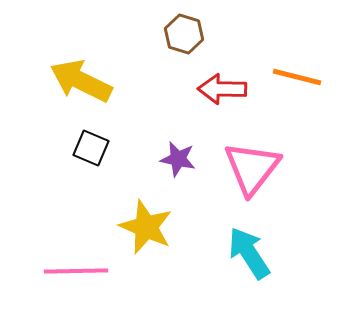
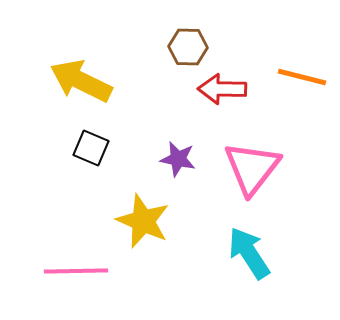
brown hexagon: moved 4 px right, 13 px down; rotated 15 degrees counterclockwise
orange line: moved 5 px right
yellow star: moved 3 px left, 6 px up
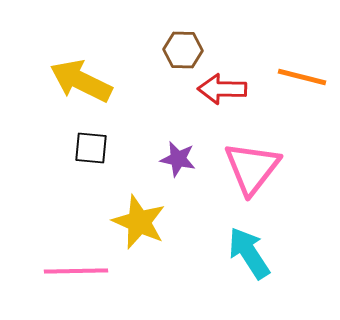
brown hexagon: moved 5 px left, 3 px down
black square: rotated 18 degrees counterclockwise
yellow star: moved 4 px left, 1 px down
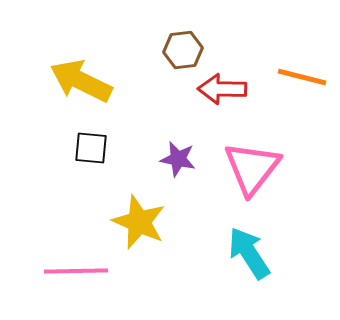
brown hexagon: rotated 9 degrees counterclockwise
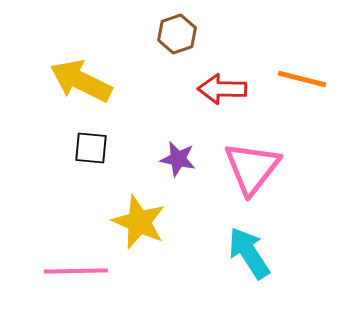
brown hexagon: moved 6 px left, 16 px up; rotated 12 degrees counterclockwise
orange line: moved 2 px down
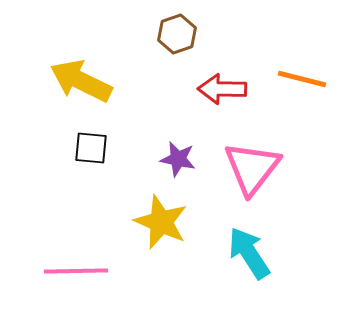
yellow star: moved 22 px right
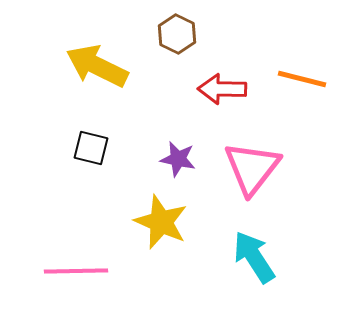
brown hexagon: rotated 15 degrees counterclockwise
yellow arrow: moved 16 px right, 15 px up
black square: rotated 9 degrees clockwise
cyan arrow: moved 5 px right, 4 px down
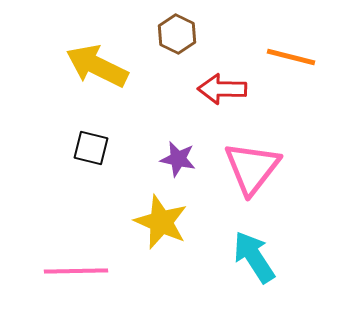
orange line: moved 11 px left, 22 px up
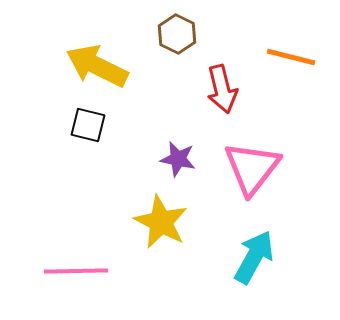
red arrow: rotated 105 degrees counterclockwise
black square: moved 3 px left, 23 px up
yellow star: rotated 4 degrees clockwise
cyan arrow: rotated 62 degrees clockwise
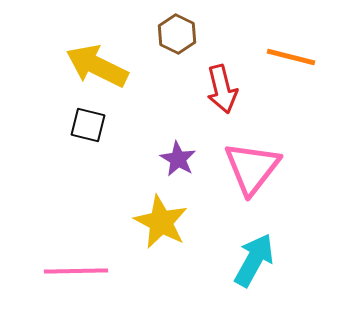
purple star: rotated 18 degrees clockwise
cyan arrow: moved 3 px down
